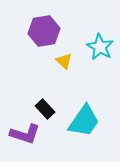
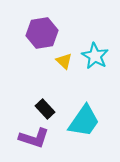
purple hexagon: moved 2 px left, 2 px down
cyan star: moved 5 px left, 9 px down
purple L-shape: moved 9 px right, 4 px down
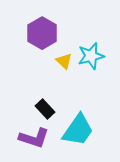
purple hexagon: rotated 20 degrees counterclockwise
cyan star: moved 4 px left; rotated 28 degrees clockwise
cyan trapezoid: moved 6 px left, 9 px down
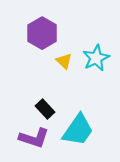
cyan star: moved 5 px right, 2 px down; rotated 12 degrees counterclockwise
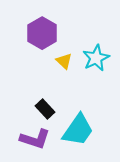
purple L-shape: moved 1 px right, 1 px down
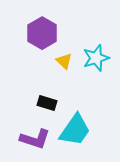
cyan star: rotated 8 degrees clockwise
black rectangle: moved 2 px right, 6 px up; rotated 30 degrees counterclockwise
cyan trapezoid: moved 3 px left
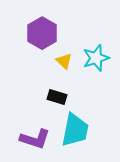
black rectangle: moved 10 px right, 6 px up
cyan trapezoid: rotated 24 degrees counterclockwise
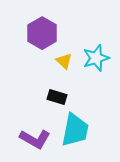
purple L-shape: rotated 12 degrees clockwise
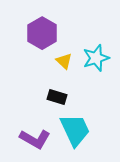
cyan trapezoid: rotated 36 degrees counterclockwise
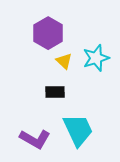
purple hexagon: moved 6 px right
black rectangle: moved 2 px left, 5 px up; rotated 18 degrees counterclockwise
cyan trapezoid: moved 3 px right
